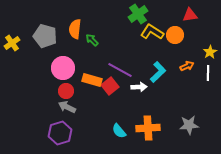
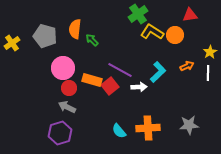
red circle: moved 3 px right, 3 px up
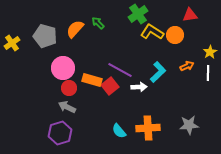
orange semicircle: rotated 36 degrees clockwise
green arrow: moved 6 px right, 17 px up
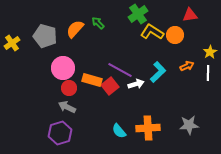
white arrow: moved 3 px left, 3 px up; rotated 14 degrees counterclockwise
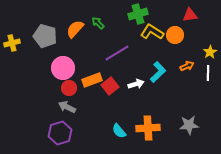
green cross: rotated 18 degrees clockwise
yellow cross: rotated 21 degrees clockwise
purple line: moved 3 px left, 17 px up; rotated 60 degrees counterclockwise
orange rectangle: rotated 36 degrees counterclockwise
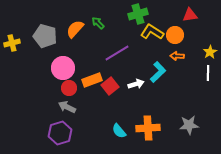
orange arrow: moved 10 px left, 10 px up; rotated 152 degrees counterclockwise
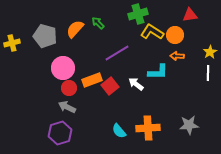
cyan L-shape: rotated 45 degrees clockwise
white arrow: rotated 126 degrees counterclockwise
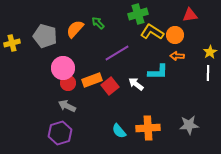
red circle: moved 1 px left, 5 px up
gray arrow: moved 1 px up
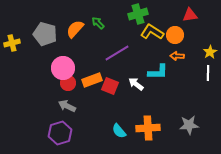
gray pentagon: moved 2 px up
red square: rotated 30 degrees counterclockwise
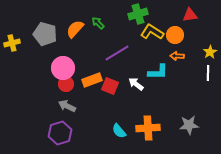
red circle: moved 2 px left, 1 px down
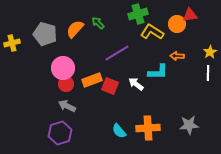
orange circle: moved 2 px right, 11 px up
